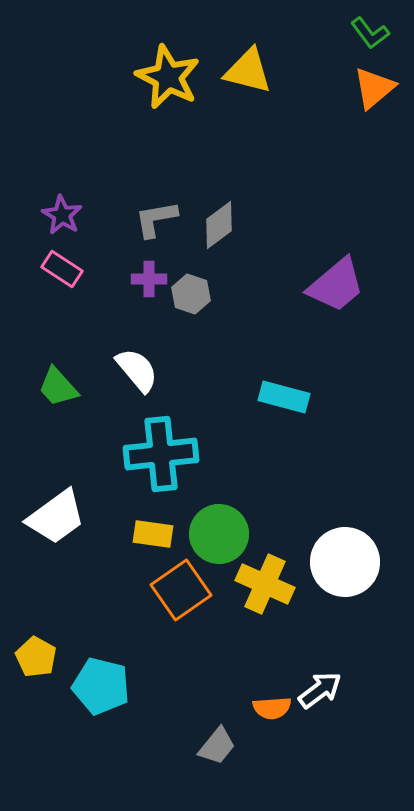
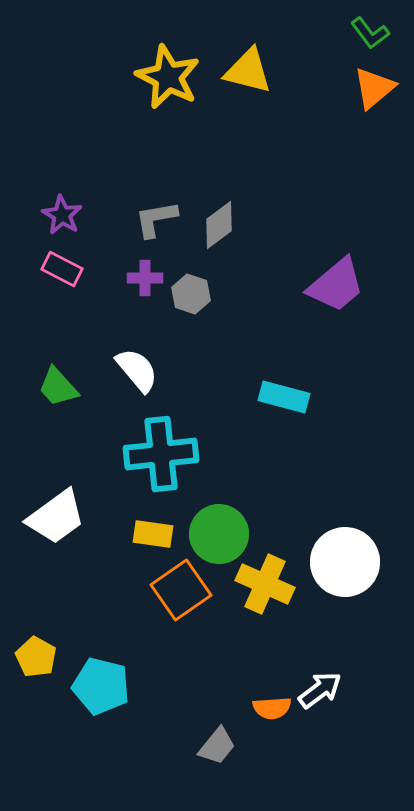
pink rectangle: rotated 6 degrees counterclockwise
purple cross: moved 4 px left, 1 px up
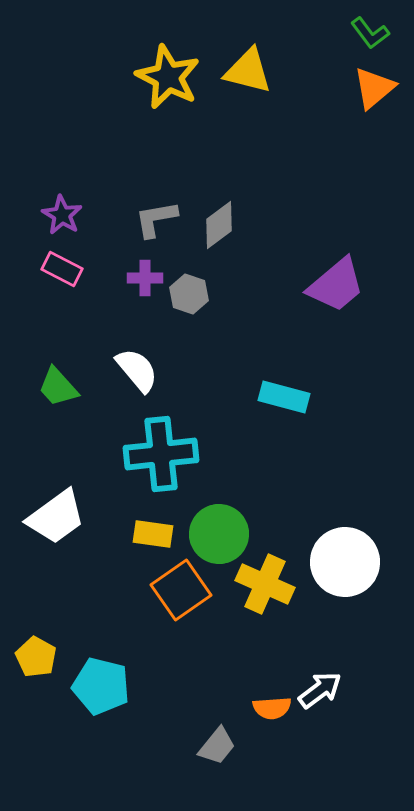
gray hexagon: moved 2 px left
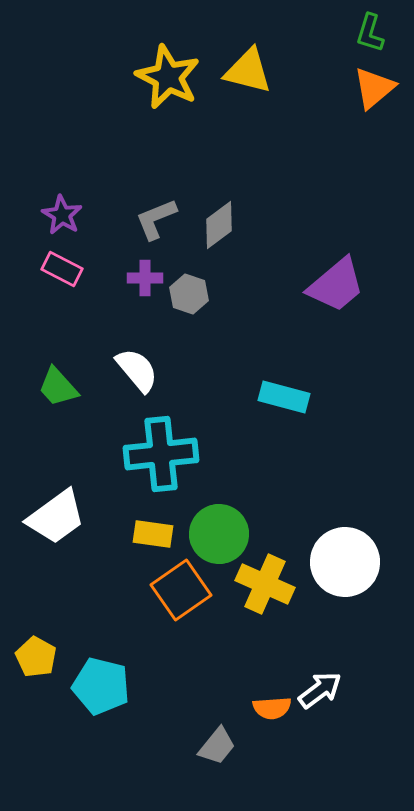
green L-shape: rotated 54 degrees clockwise
gray L-shape: rotated 12 degrees counterclockwise
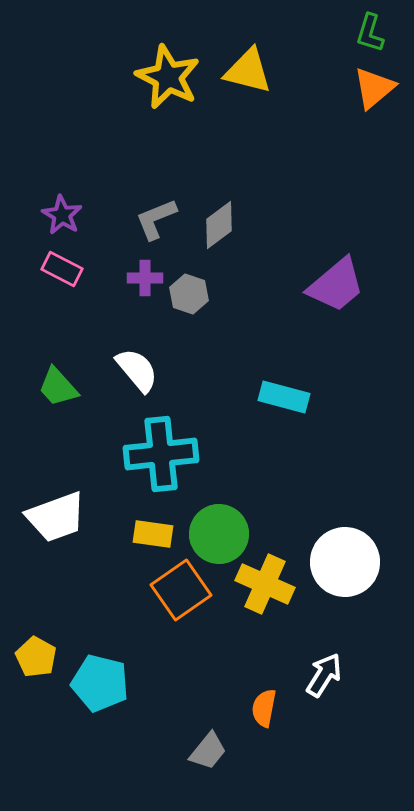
white trapezoid: rotated 16 degrees clockwise
cyan pentagon: moved 1 px left, 3 px up
white arrow: moved 4 px right, 15 px up; rotated 21 degrees counterclockwise
orange semicircle: moved 8 px left; rotated 105 degrees clockwise
gray trapezoid: moved 9 px left, 5 px down
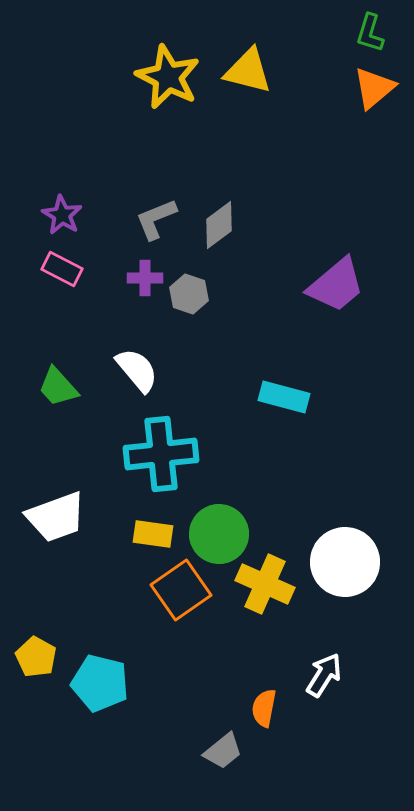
gray trapezoid: moved 15 px right; rotated 12 degrees clockwise
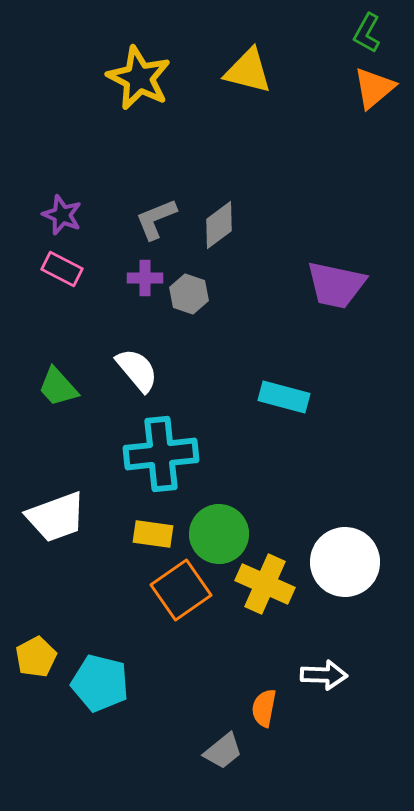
green L-shape: moved 3 px left; rotated 12 degrees clockwise
yellow star: moved 29 px left, 1 px down
purple star: rotated 9 degrees counterclockwise
purple trapezoid: rotated 52 degrees clockwise
yellow pentagon: rotated 15 degrees clockwise
white arrow: rotated 60 degrees clockwise
